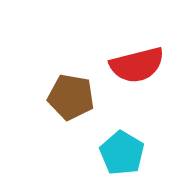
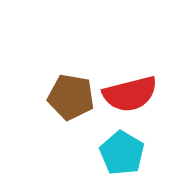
red semicircle: moved 7 px left, 29 px down
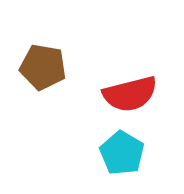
brown pentagon: moved 28 px left, 30 px up
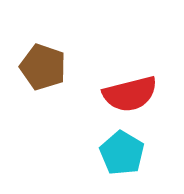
brown pentagon: rotated 9 degrees clockwise
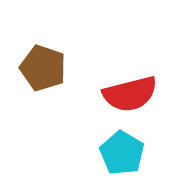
brown pentagon: moved 1 px down
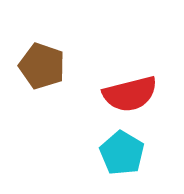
brown pentagon: moved 1 px left, 2 px up
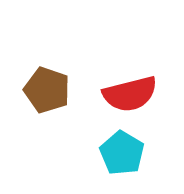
brown pentagon: moved 5 px right, 24 px down
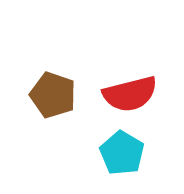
brown pentagon: moved 6 px right, 5 px down
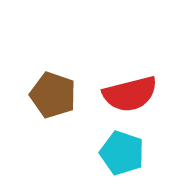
cyan pentagon: rotated 12 degrees counterclockwise
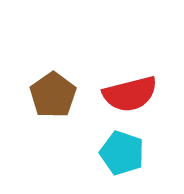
brown pentagon: rotated 18 degrees clockwise
